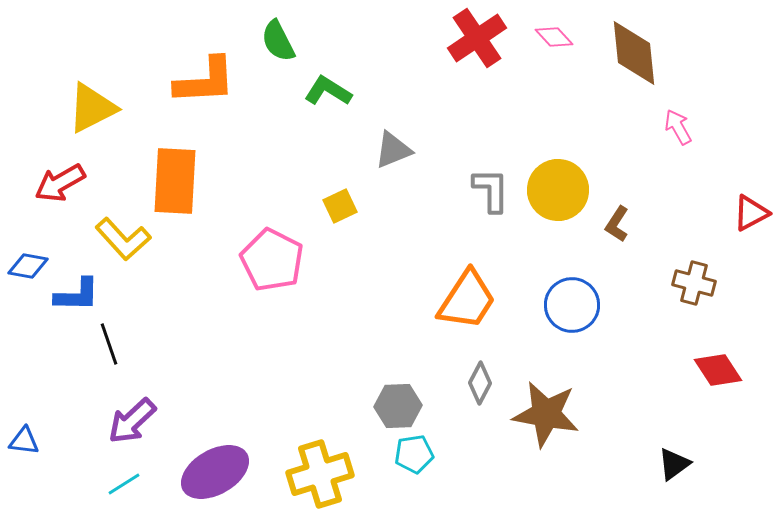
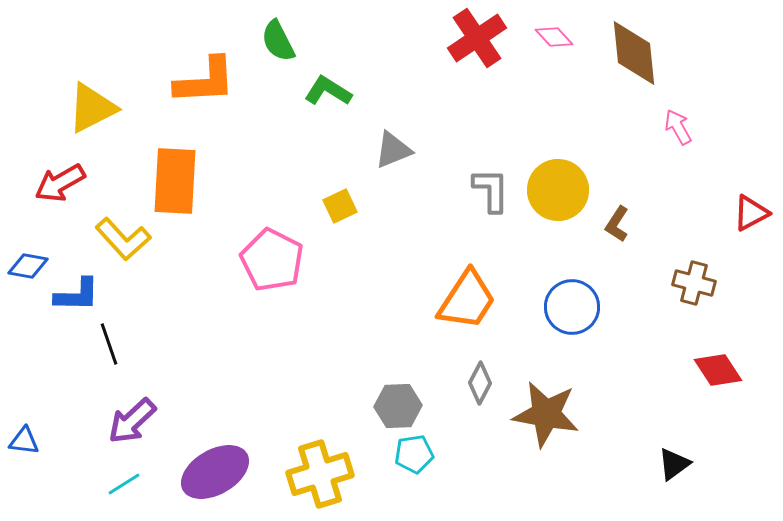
blue circle: moved 2 px down
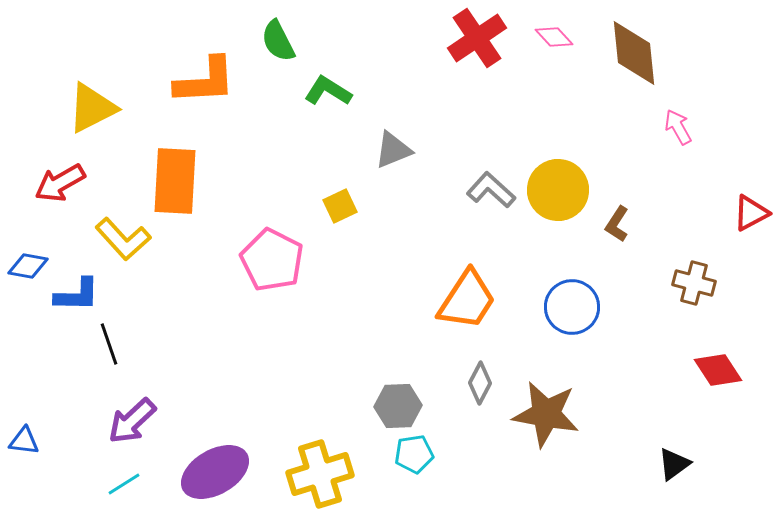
gray L-shape: rotated 48 degrees counterclockwise
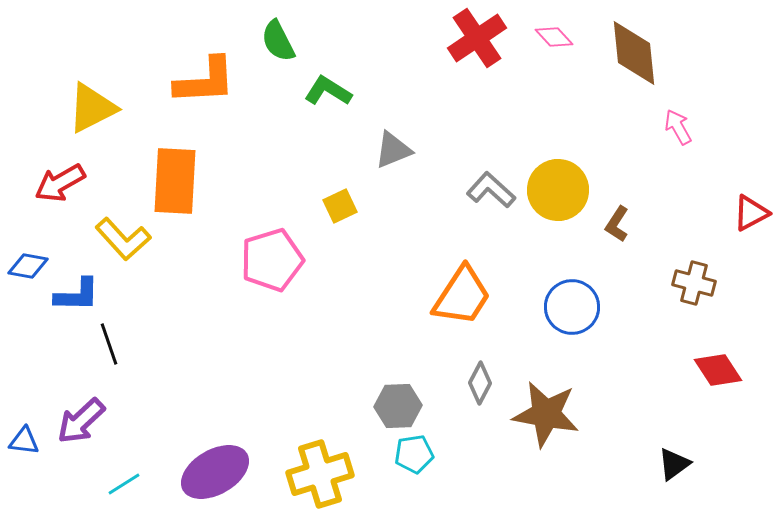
pink pentagon: rotated 28 degrees clockwise
orange trapezoid: moved 5 px left, 4 px up
purple arrow: moved 51 px left
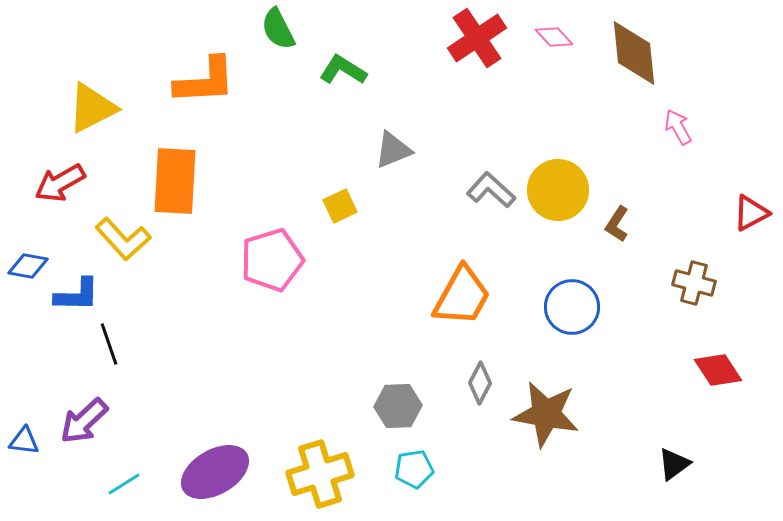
green semicircle: moved 12 px up
green L-shape: moved 15 px right, 21 px up
orange trapezoid: rotated 4 degrees counterclockwise
purple arrow: moved 3 px right
cyan pentagon: moved 15 px down
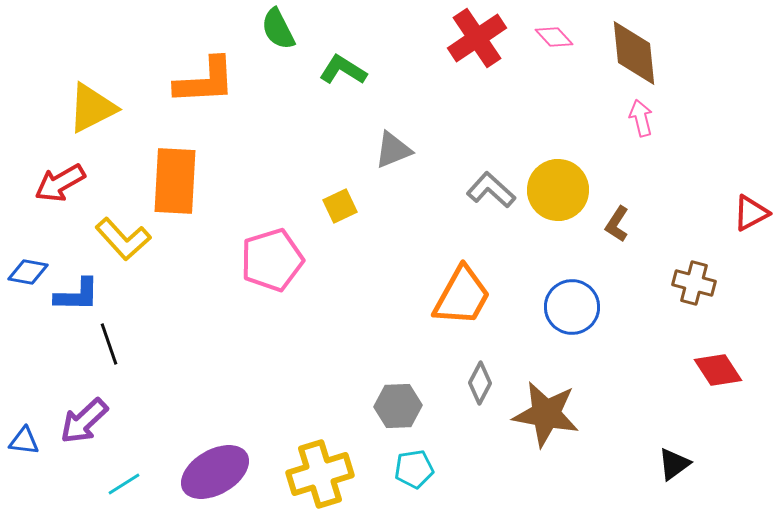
pink arrow: moved 37 px left, 9 px up; rotated 15 degrees clockwise
blue diamond: moved 6 px down
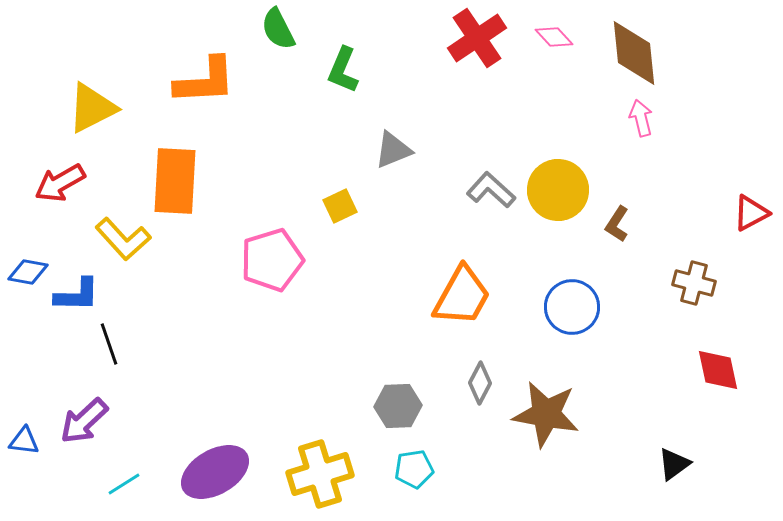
green L-shape: rotated 99 degrees counterclockwise
red diamond: rotated 21 degrees clockwise
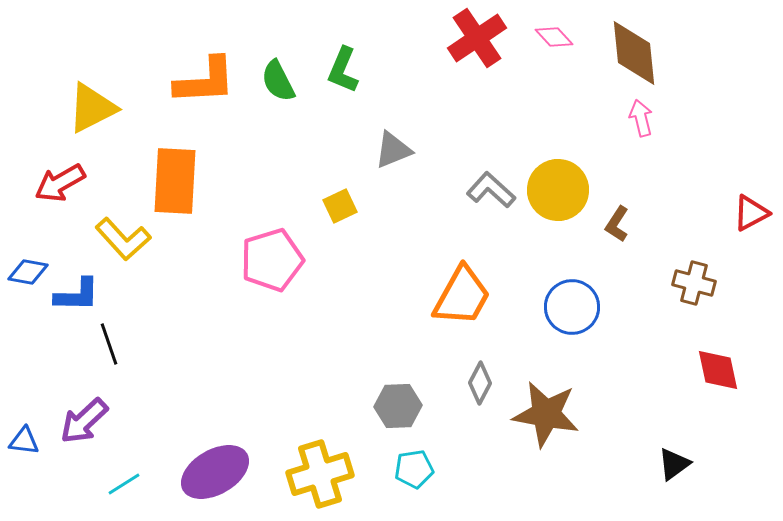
green semicircle: moved 52 px down
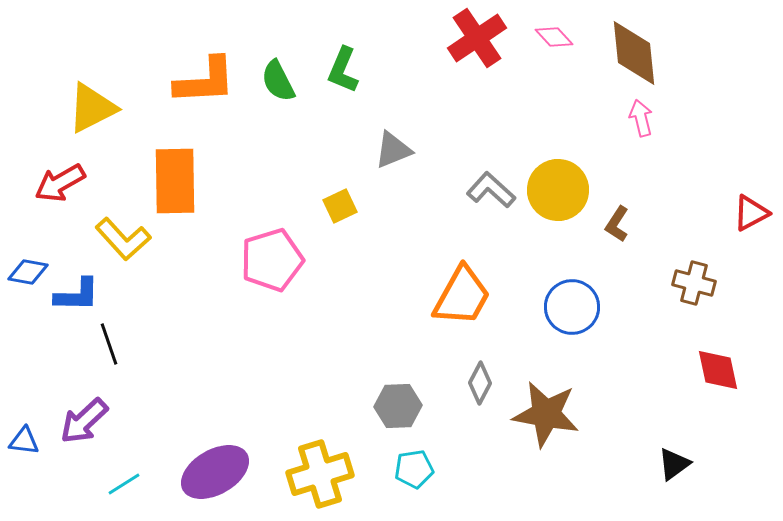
orange rectangle: rotated 4 degrees counterclockwise
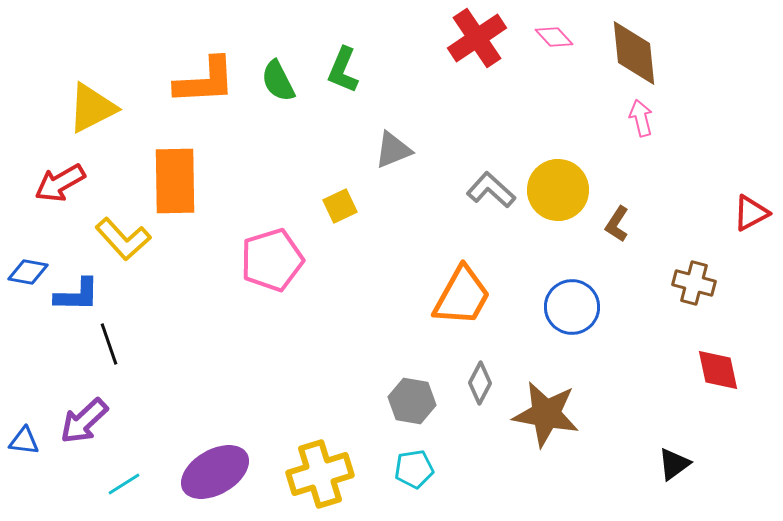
gray hexagon: moved 14 px right, 5 px up; rotated 12 degrees clockwise
